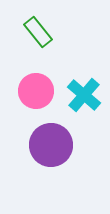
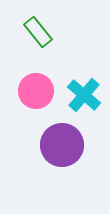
purple circle: moved 11 px right
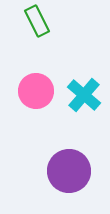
green rectangle: moved 1 px left, 11 px up; rotated 12 degrees clockwise
purple circle: moved 7 px right, 26 px down
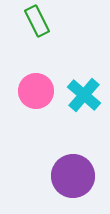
purple circle: moved 4 px right, 5 px down
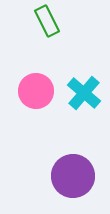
green rectangle: moved 10 px right
cyan cross: moved 2 px up
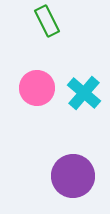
pink circle: moved 1 px right, 3 px up
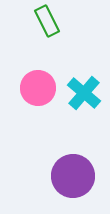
pink circle: moved 1 px right
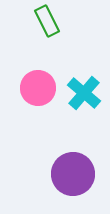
purple circle: moved 2 px up
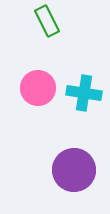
cyan cross: rotated 32 degrees counterclockwise
purple circle: moved 1 px right, 4 px up
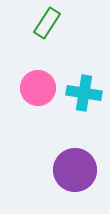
green rectangle: moved 2 px down; rotated 60 degrees clockwise
purple circle: moved 1 px right
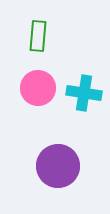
green rectangle: moved 9 px left, 13 px down; rotated 28 degrees counterclockwise
purple circle: moved 17 px left, 4 px up
